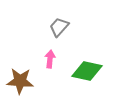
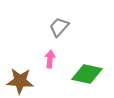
green diamond: moved 3 px down
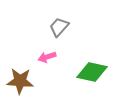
pink arrow: moved 3 px left, 2 px up; rotated 114 degrees counterclockwise
green diamond: moved 5 px right, 2 px up
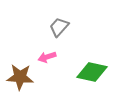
brown star: moved 4 px up
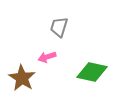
gray trapezoid: rotated 25 degrees counterclockwise
brown star: moved 2 px right, 1 px down; rotated 28 degrees clockwise
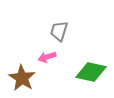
gray trapezoid: moved 4 px down
green diamond: moved 1 px left
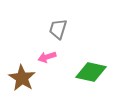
gray trapezoid: moved 1 px left, 2 px up
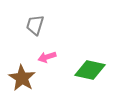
gray trapezoid: moved 23 px left, 4 px up
green diamond: moved 1 px left, 2 px up
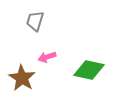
gray trapezoid: moved 4 px up
green diamond: moved 1 px left
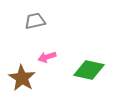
gray trapezoid: rotated 60 degrees clockwise
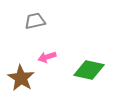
brown star: moved 1 px left
